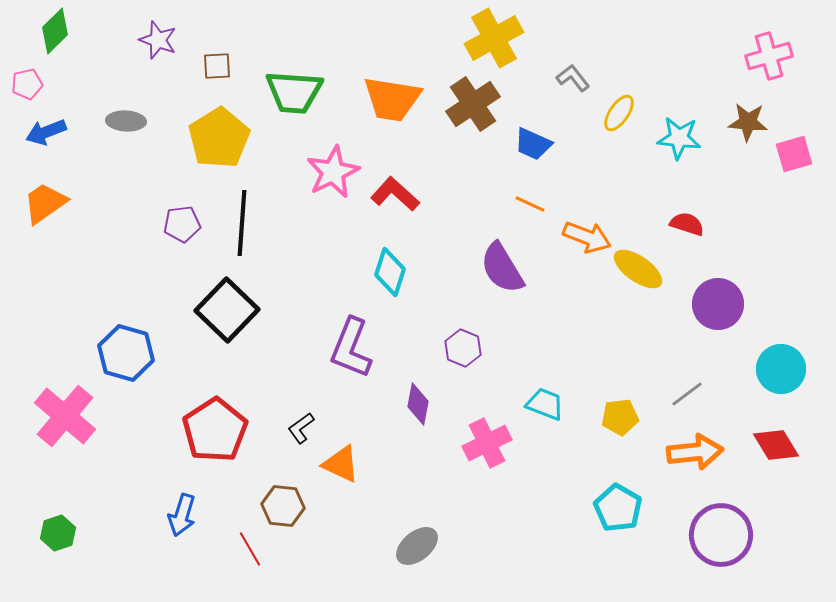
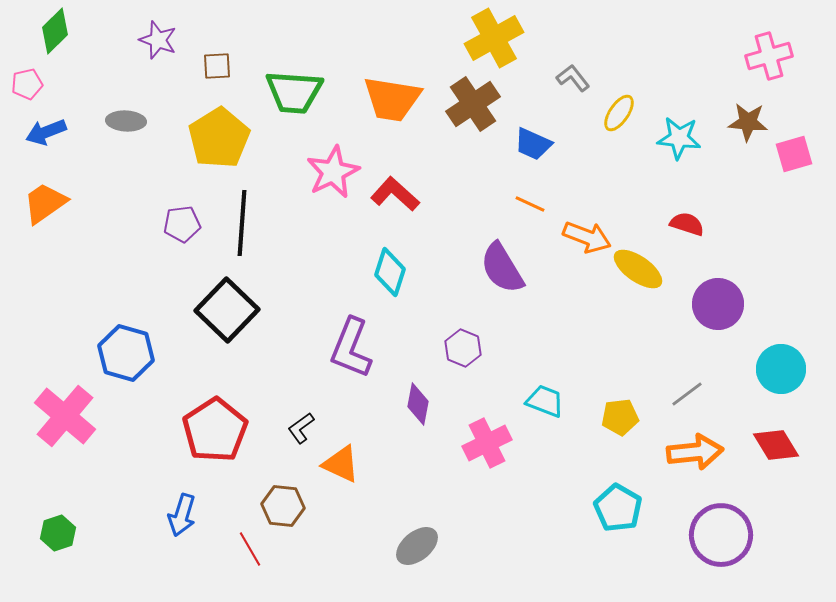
cyan trapezoid at (545, 404): moved 3 px up
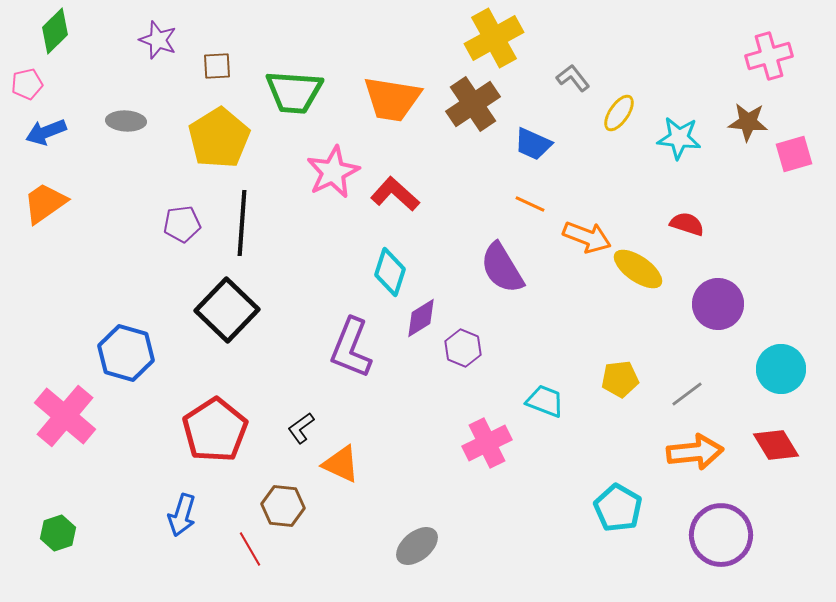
purple diamond at (418, 404): moved 3 px right, 86 px up; rotated 48 degrees clockwise
yellow pentagon at (620, 417): moved 38 px up
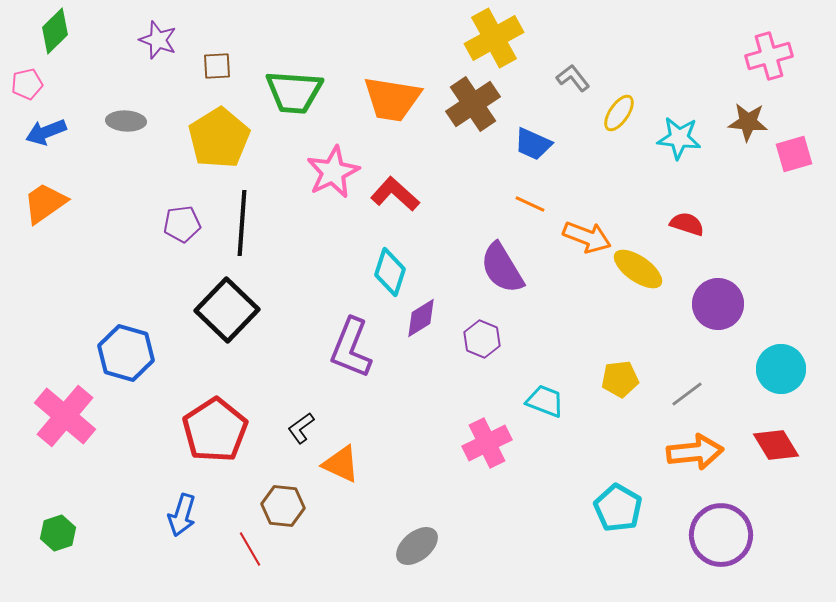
purple hexagon at (463, 348): moved 19 px right, 9 px up
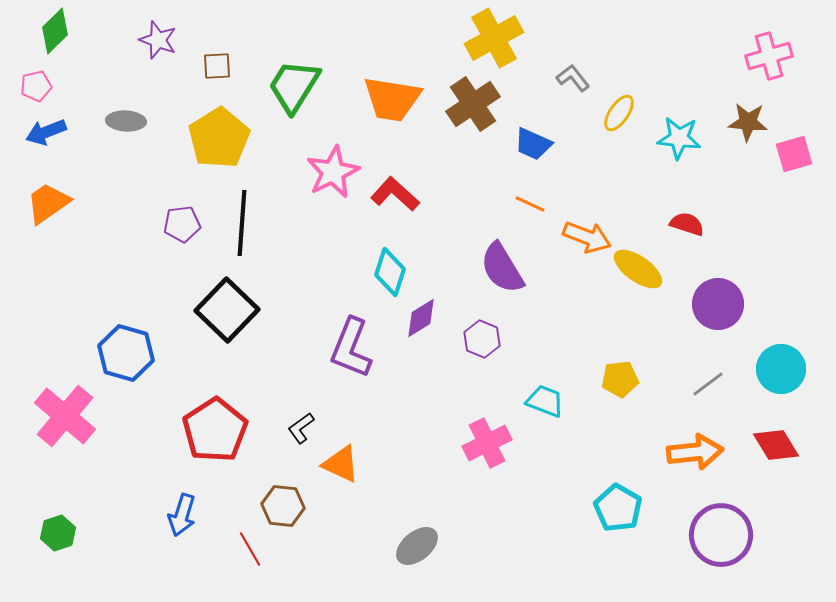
pink pentagon at (27, 84): moved 9 px right, 2 px down
green trapezoid at (294, 92): moved 6 px up; rotated 118 degrees clockwise
orange trapezoid at (45, 203): moved 3 px right
gray line at (687, 394): moved 21 px right, 10 px up
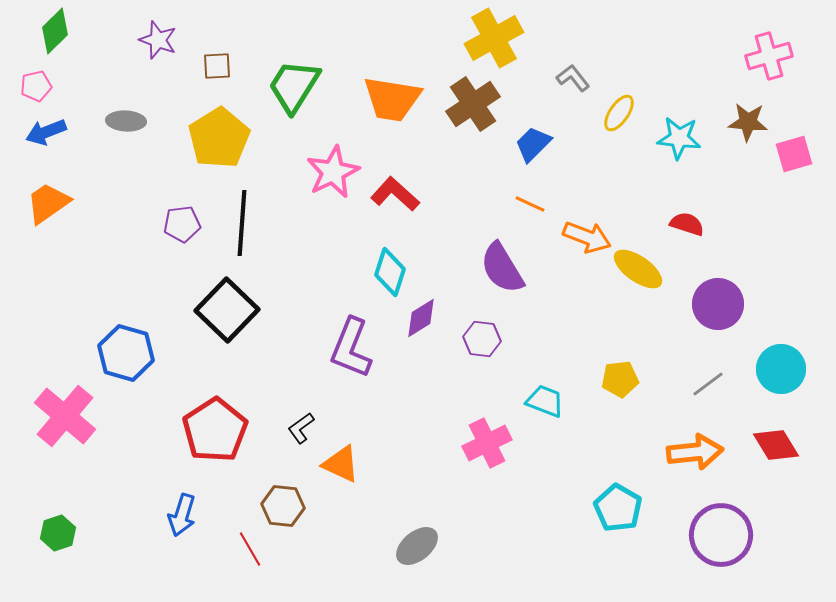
blue trapezoid at (533, 144): rotated 111 degrees clockwise
purple hexagon at (482, 339): rotated 15 degrees counterclockwise
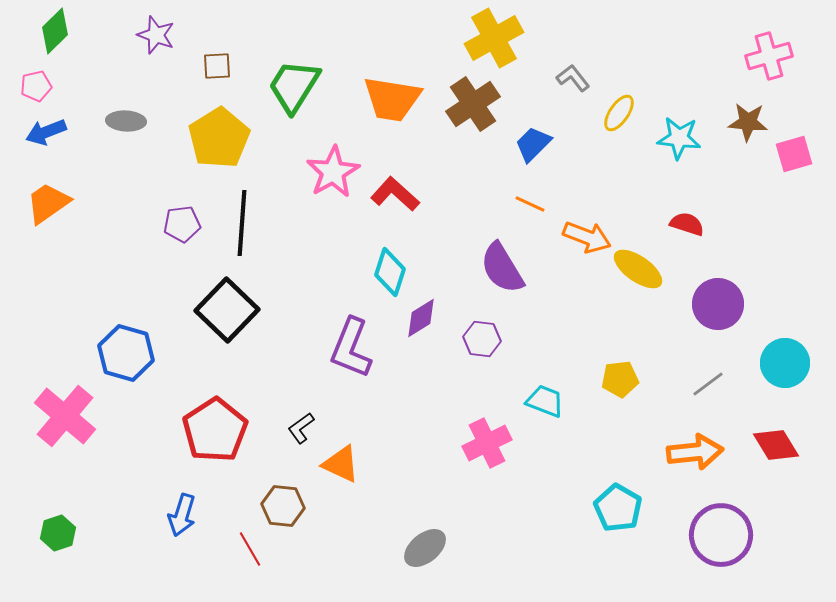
purple star at (158, 40): moved 2 px left, 5 px up
pink star at (333, 172): rotated 4 degrees counterclockwise
cyan circle at (781, 369): moved 4 px right, 6 px up
gray ellipse at (417, 546): moved 8 px right, 2 px down
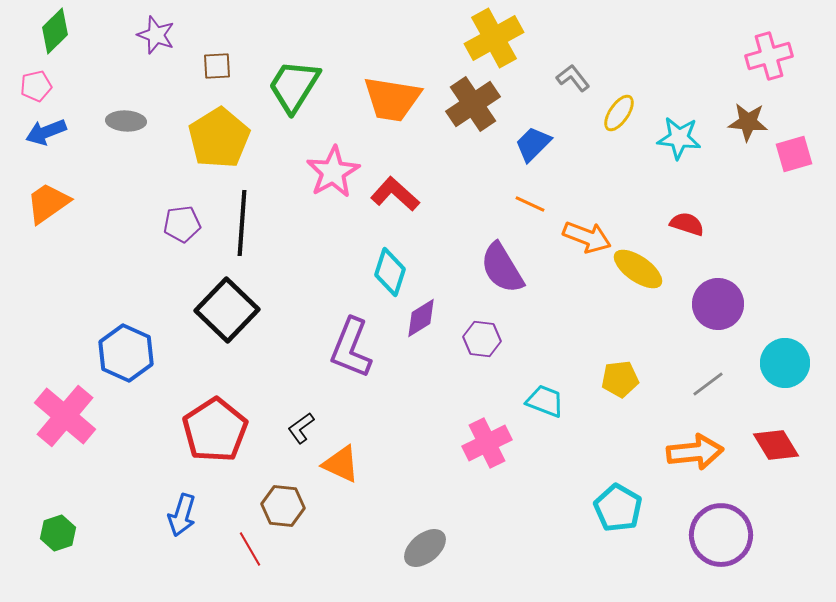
blue hexagon at (126, 353): rotated 8 degrees clockwise
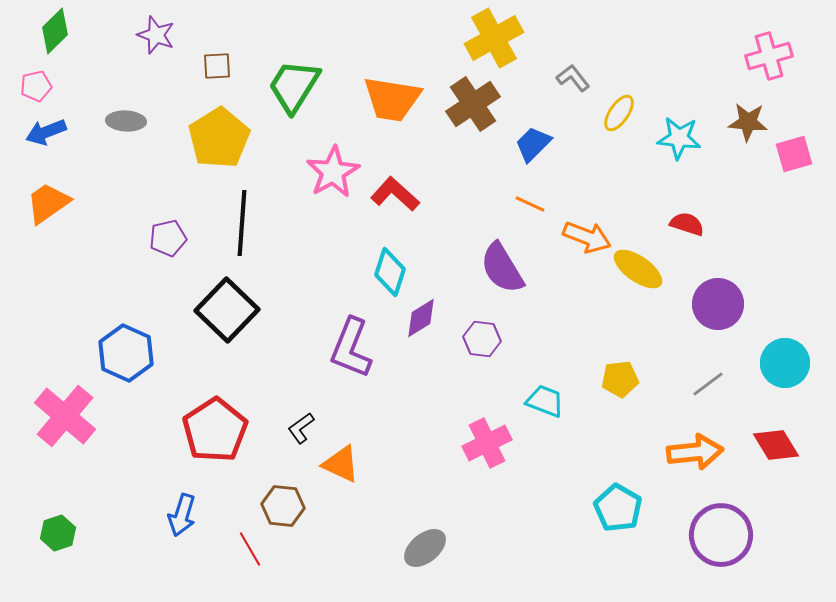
purple pentagon at (182, 224): moved 14 px left, 14 px down; rotated 6 degrees counterclockwise
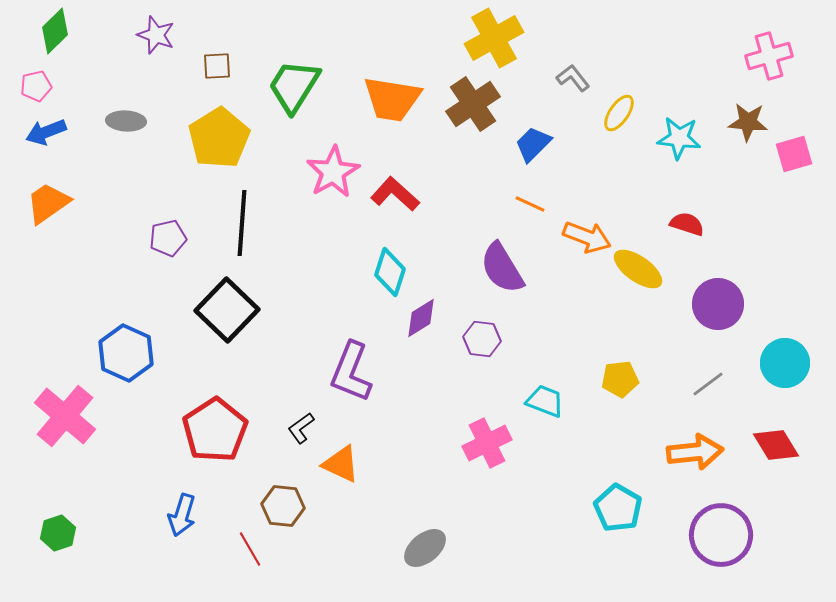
purple L-shape at (351, 348): moved 24 px down
